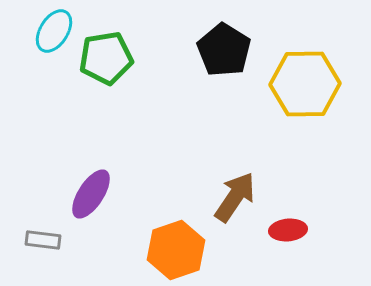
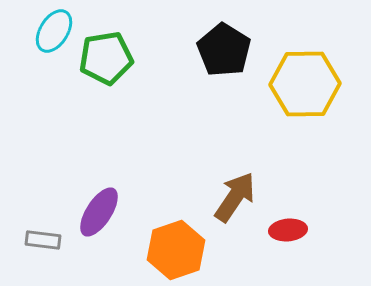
purple ellipse: moved 8 px right, 18 px down
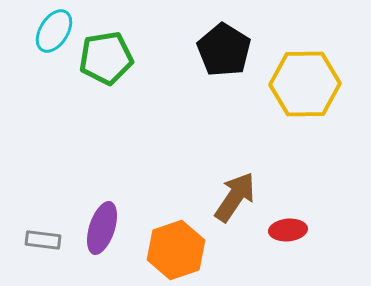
purple ellipse: moved 3 px right, 16 px down; rotated 15 degrees counterclockwise
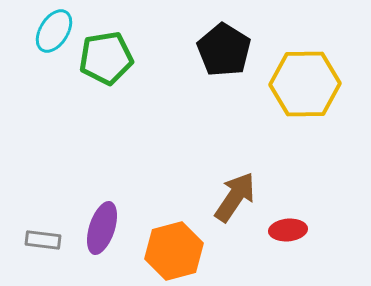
orange hexagon: moved 2 px left, 1 px down; rotated 4 degrees clockwise
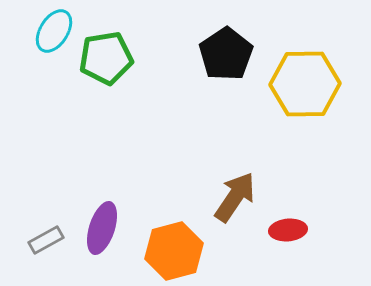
black pentagon: moved 2 px right, 4 px down; rotated 6 degrees clockwise
gray rectangle: moved 3 px right; rotated 36 degrees counterclockwise
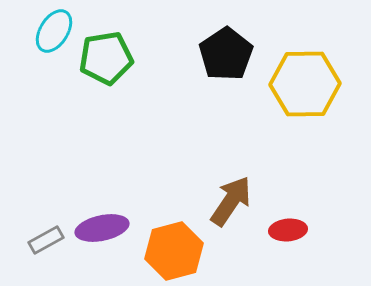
brown arrow: moved 4 px left, 4 px down
purple ellipse: rotated 60 degrees clockwise
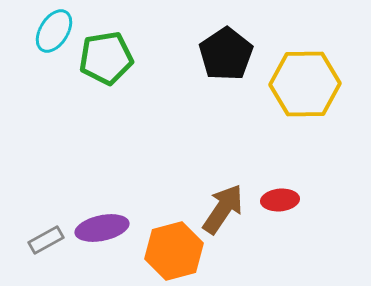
brown arrow: moved 8 px left, 8 px down
red ellipse: moved 8 px left, 30 px up
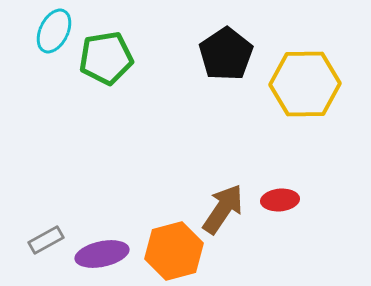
cyan ellipse: rotated 6 degrees counterclockwise
purple ellipse: moved 26 px down
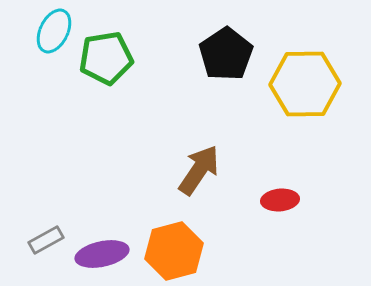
brown arrow: moved 24 px left, 39 px up
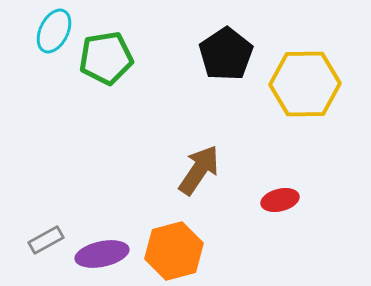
red ellipse: rotated 9 degrees counterclockwise
